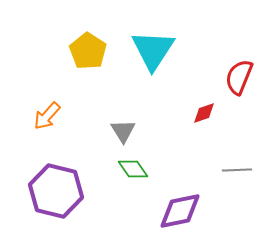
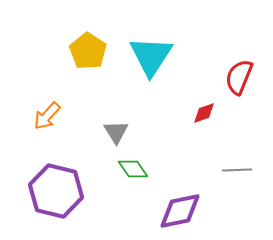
cyan triangle: moved 2 px left, 6 px down
gray triangle: moved 7 px left, 1 px down
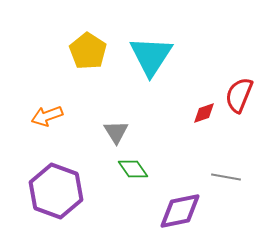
red semicircle: moved 18 px down
orange arrow: rotated 28 degrees clockwise
gray line: moved 11 px left, 7 px down; rotated 12 degrees clockwise
purple hexagon: rotated 6 degrees clockwise
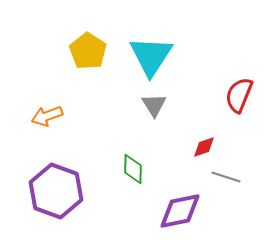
red diamond: moved 34 px down
gray triangle: moved 38 px right, 27 px up
green diamond: rotated 36 degrees clockwise
gray line: rotated 8 degrees clockwise
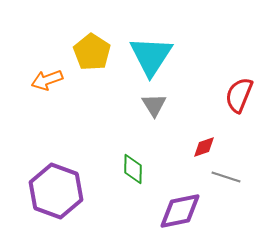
yellow pentagon: moved 4 px right, 1 px down
orange arrow: moved 36 px up
